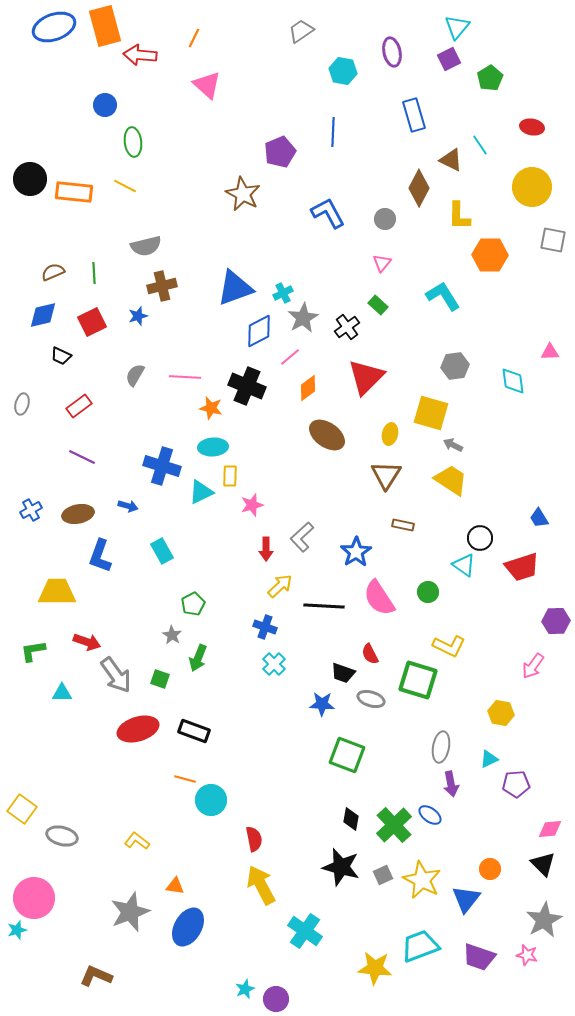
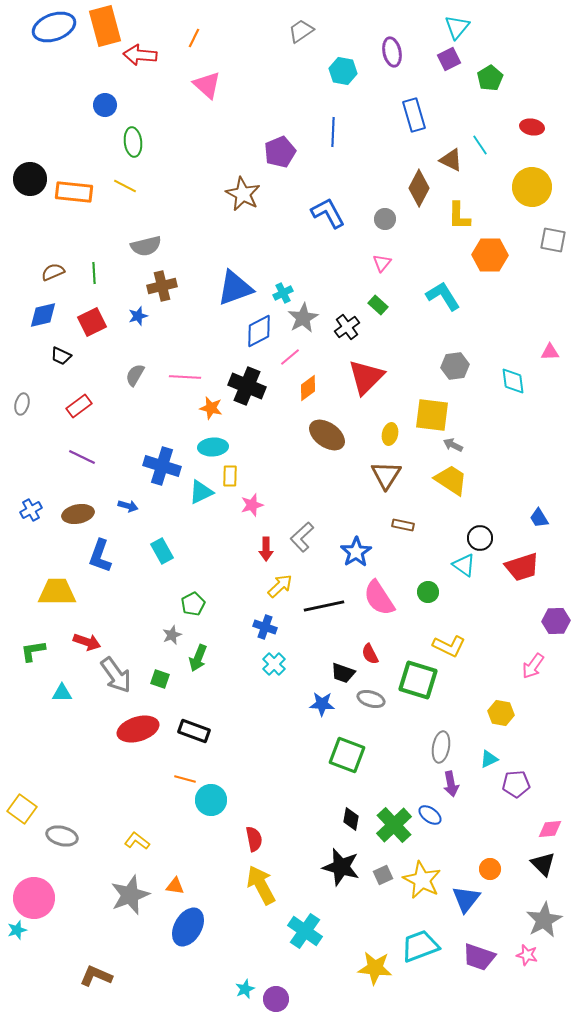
yellow square at (431, 413): moved 1 px right, 2 px down; rotated 9 degrees counterclockwise
black line at (324, 606): rotated 15 degrees counterclockwise
gray star at (172, 635): rotated 18 degrees clockwise
gray star at (130, 912): moved 17 px up
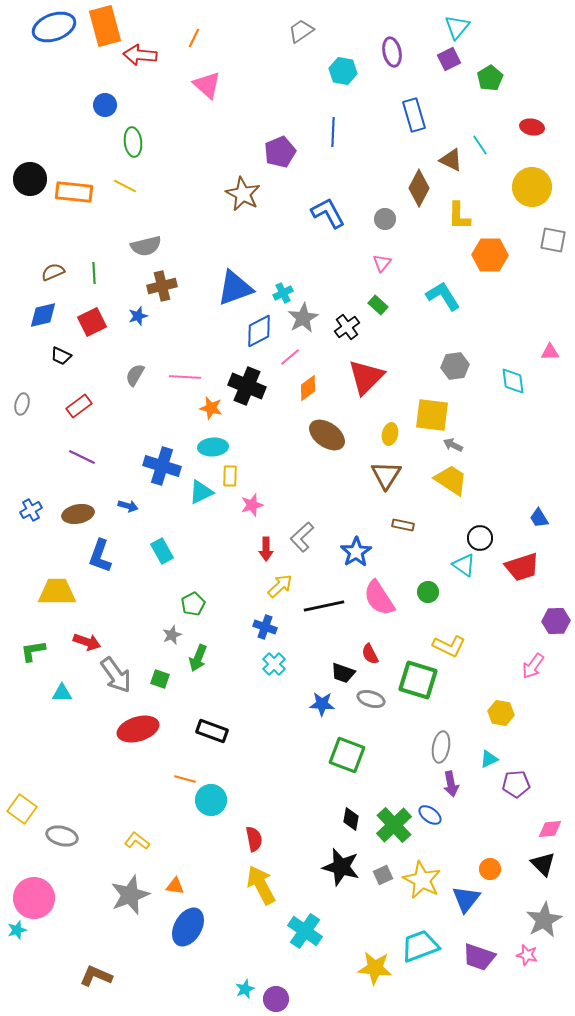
black rectangle at (194, 731): moved 18 px right
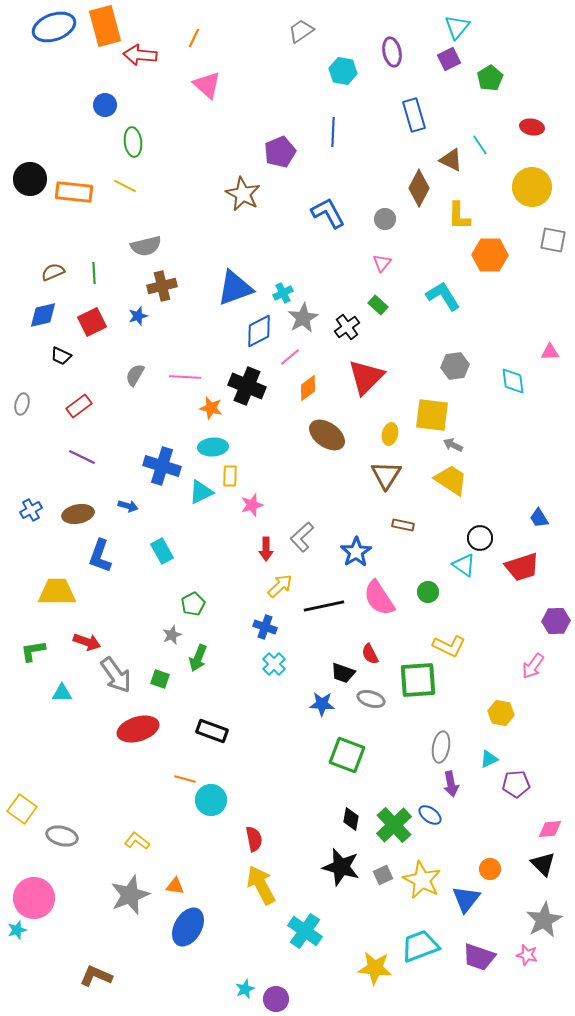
green square at (418, 680): rotated 21 degrees counterclockwise
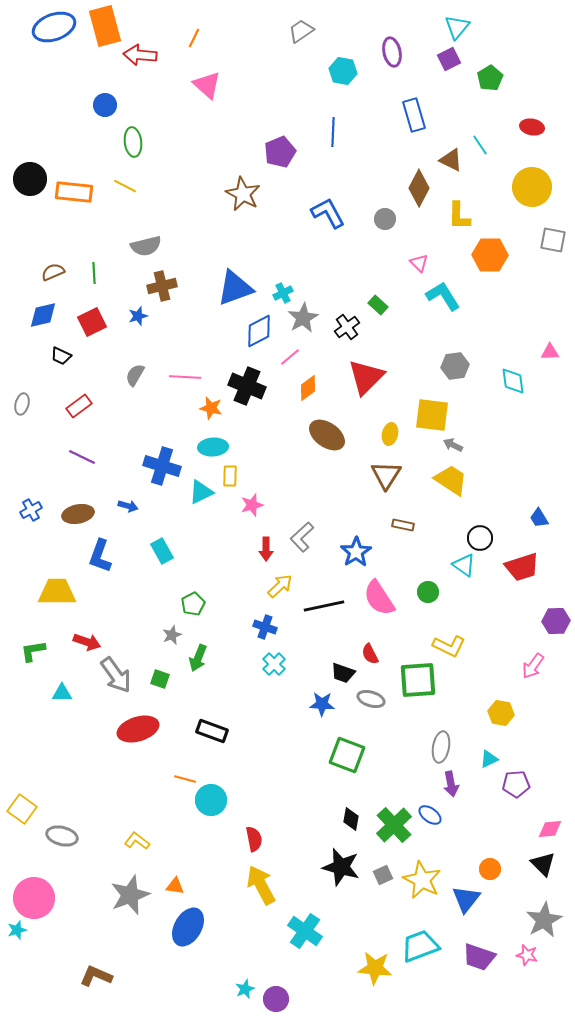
pink triangle at (382, 263): moved 37 px right; rotated 24 degrees counterclockwise
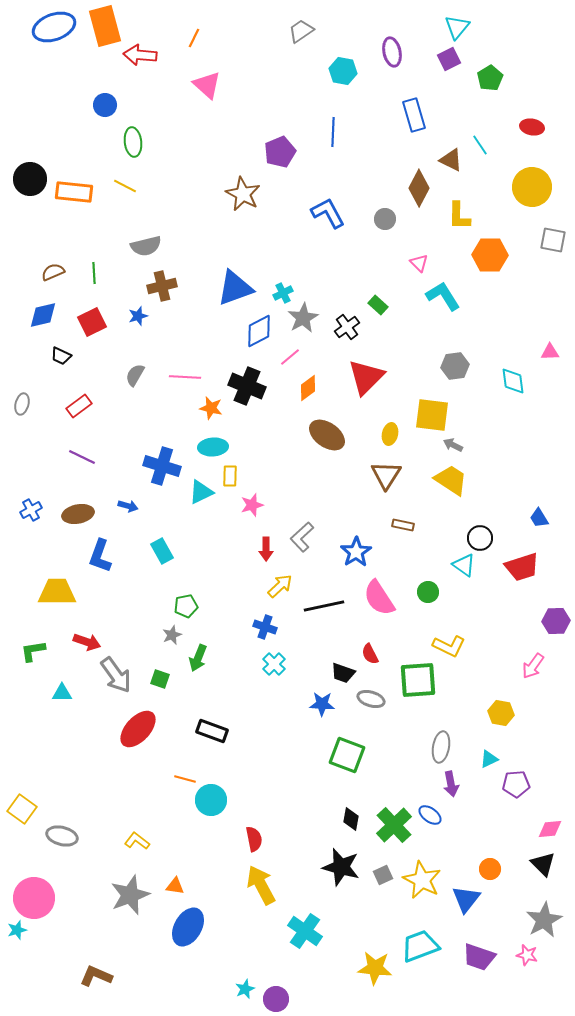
green pentagon at (193, 604): moved 7 px left, 2 px down; rotated 15 degrees clockwise
red ellipse at (138, 729): rotated 30 degrees counterclockwise
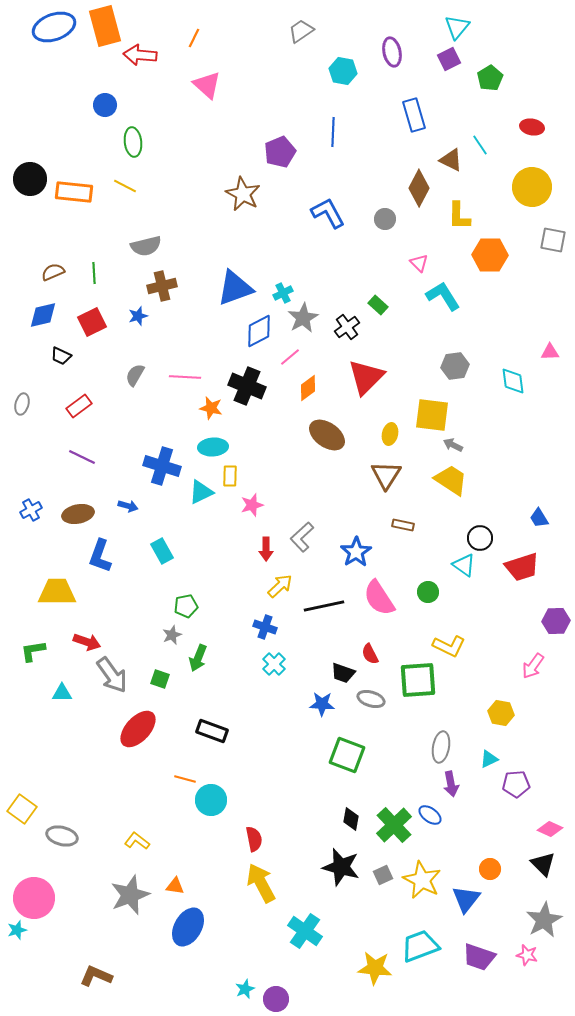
gray arrow at (116, 675): moved 4 px left
pink diamond at (550, 829): rotated 30 degrees clockwise
yellow arrow at (261, 885): moved 2 px up
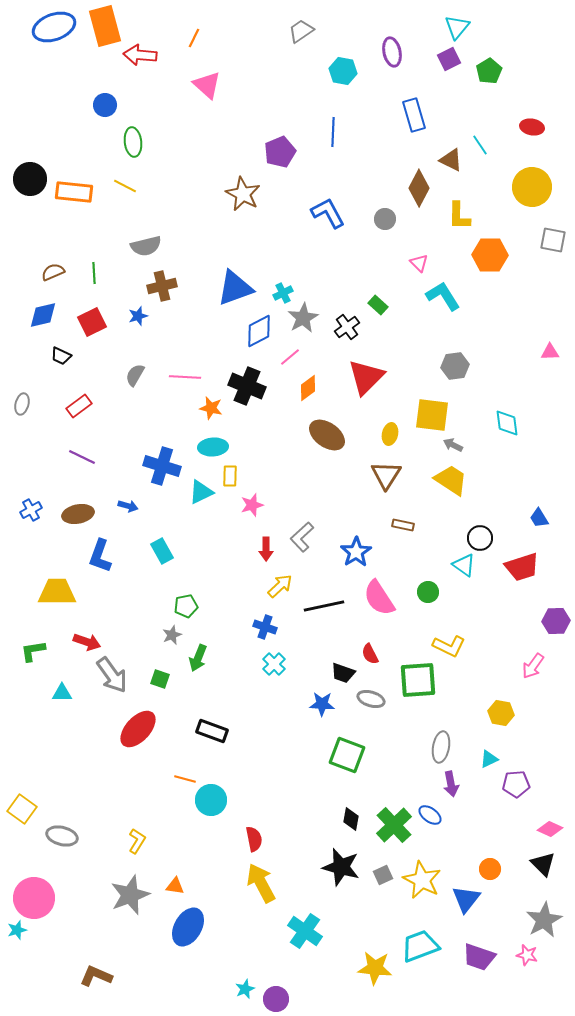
green pentagon at (490, 78): moved 1 px left, 7 px up
cyan diamond at (513, 381): moved 6 px left, 42 px down
yellow L-shape at (137, 841): rotated 85 degrees clockwise
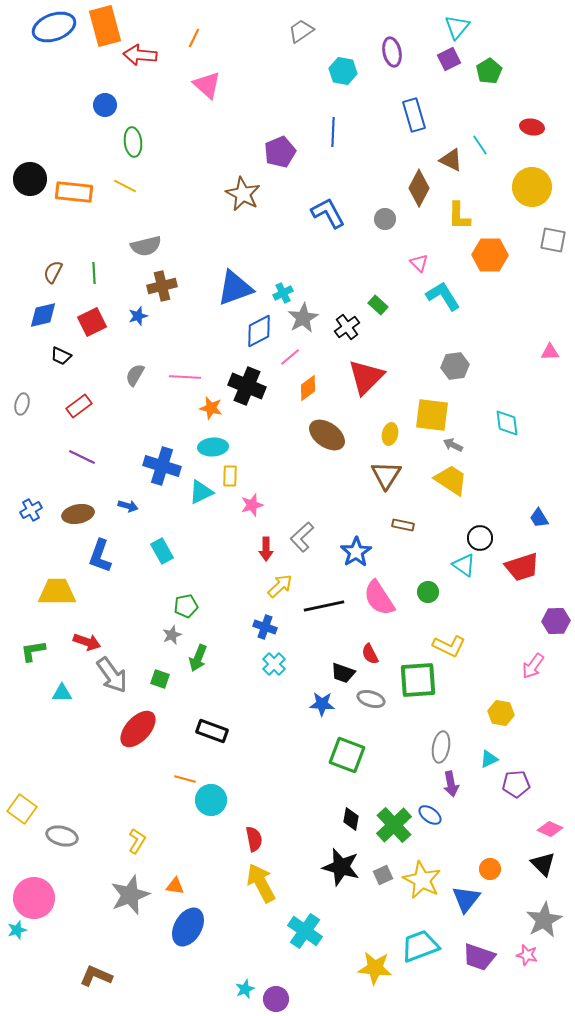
brown semicircle at (53, 272): rotated 40 degrees counterclockwise
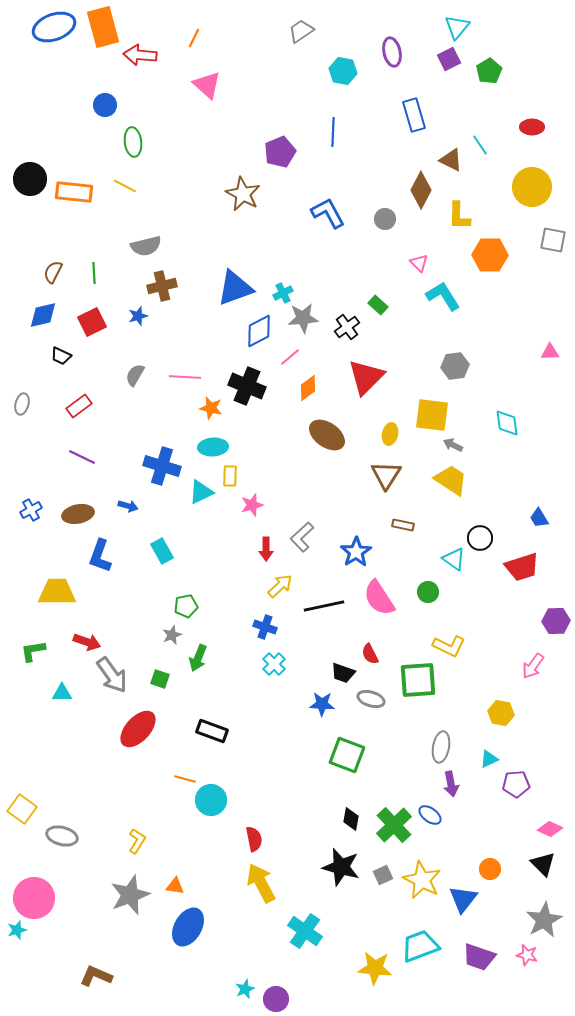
orange rectangle at (105, 26): moved 2 px left, 1 px down
red ellipse at (532, 127): rotated 10 degrees counterclockwise
brown diamond at (419, 188): moved 2 px right, 2 px down
gray star at (303, 318): rotated 24 degrees clockwise
cyan triangle at (464, 565): moved 10 px left, 6 px up
blue triangle at (466, 899): moved 3 px left
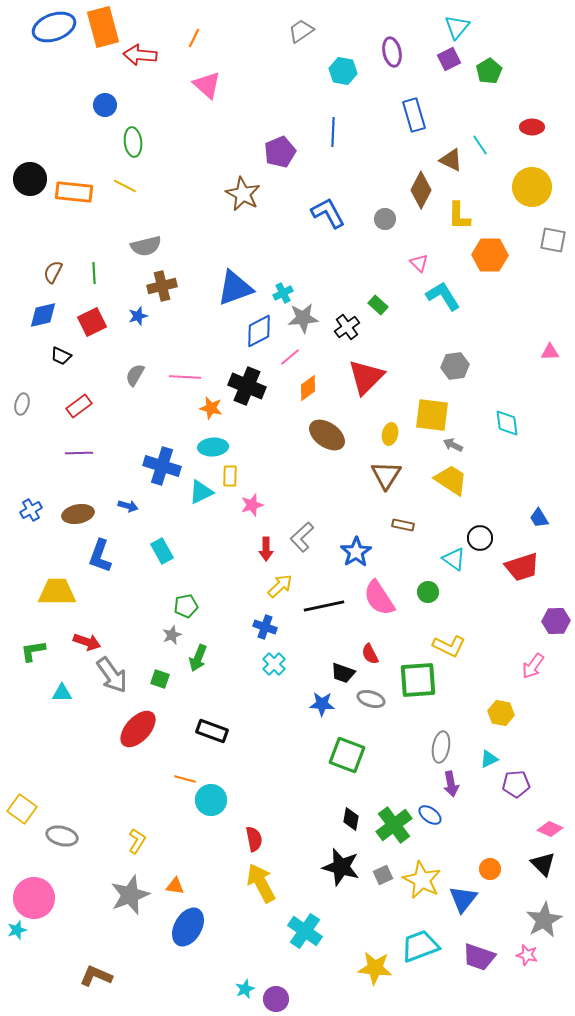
purple line at (82, 457): moved 3 px left, 4 px up; rotated 28 degrees counterclockwise
green cross at (394, 825): rotated 6 degrees clockwise
